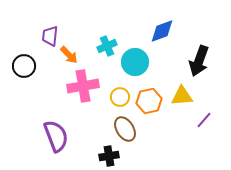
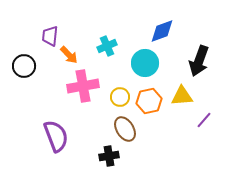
cyan circle: moved 10 px right, 1 px down
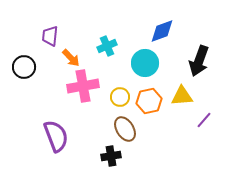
orange arrow: moved 2 px right, 3 px down
black circle: moved 1 px down
black cross: moved 2 px right
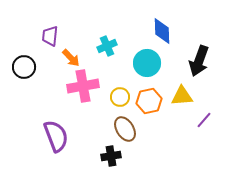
blue diamond: rotated 72 degrees counterclockwise
cyan circle: moved 2 px right
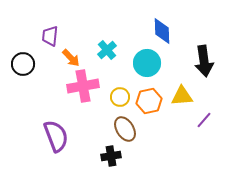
cyan cross: moved 4 px down; rotated 18 degrees counterclockwise
black arrow: moved 5 px right; rotated 28 degrees counterclockwise
black circle: moved 1 px left, 3 px up
